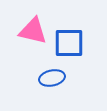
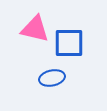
pink triangle: moved 2 px right, 2 px up
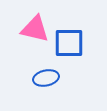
blue ellipse: moved 6 px left
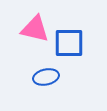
blue ellipse: moved 1 px up
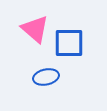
pink triangle: rotated 28 degrees clockwise
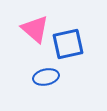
blue square: moved 1 px left, 1 px down; rotated 12 degrees counterclockwise
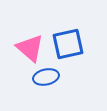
pink triangle: moved 5 px left, 19 px down
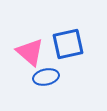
pink triangle: moved 4 px down
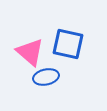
blue square: rotated 24 degrees clockwise
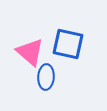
blue ellipse: rotated 75 degrees counterclockwise
